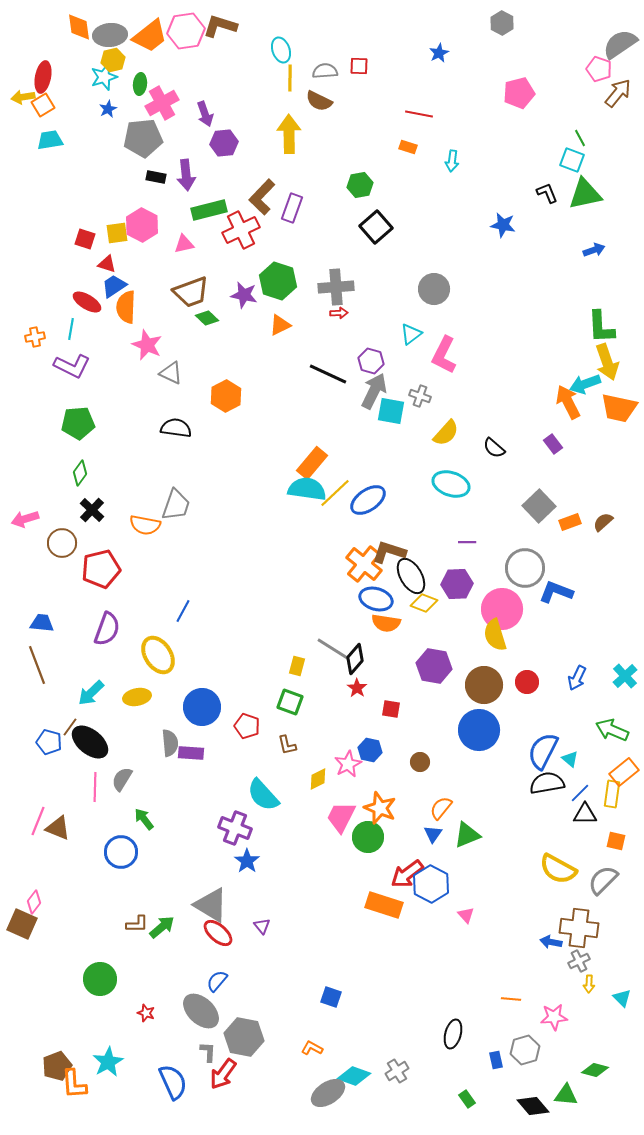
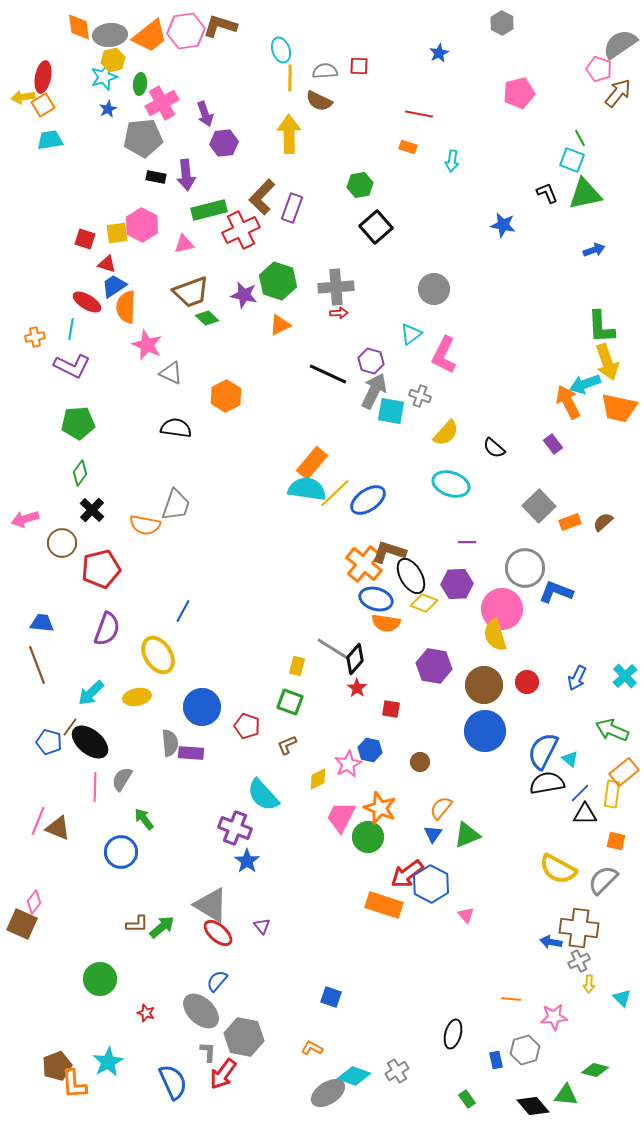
blue circle at (479, 730): moved 6 px right, 1 px down
brown L-shape at (287, 745): rotated 80 degrees clockwise
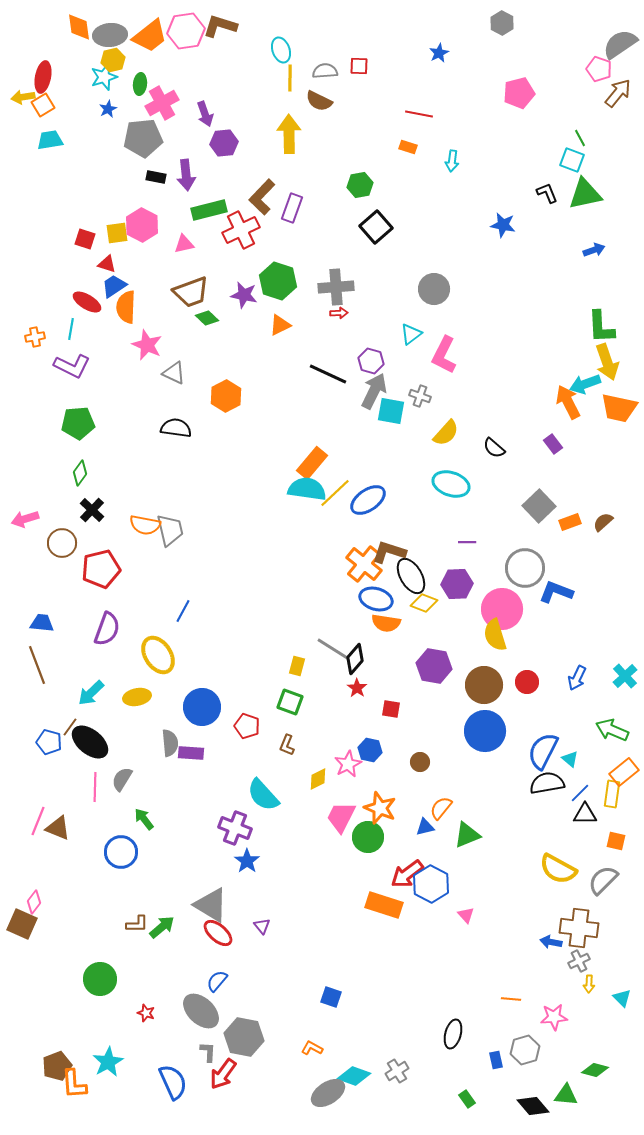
gray triangle at (171, 373): moved 3 px right
gray trapezoid at (176, 505): moved 6 px left, 25 px down; rotated 32 degrees counterclockwise
brown L-shape at (287, 745): rotated 45 degrees counterclockwise
blue triangle at (433, 834): moved 8 px left, 7 px up; rotated 42 degrees clockwise
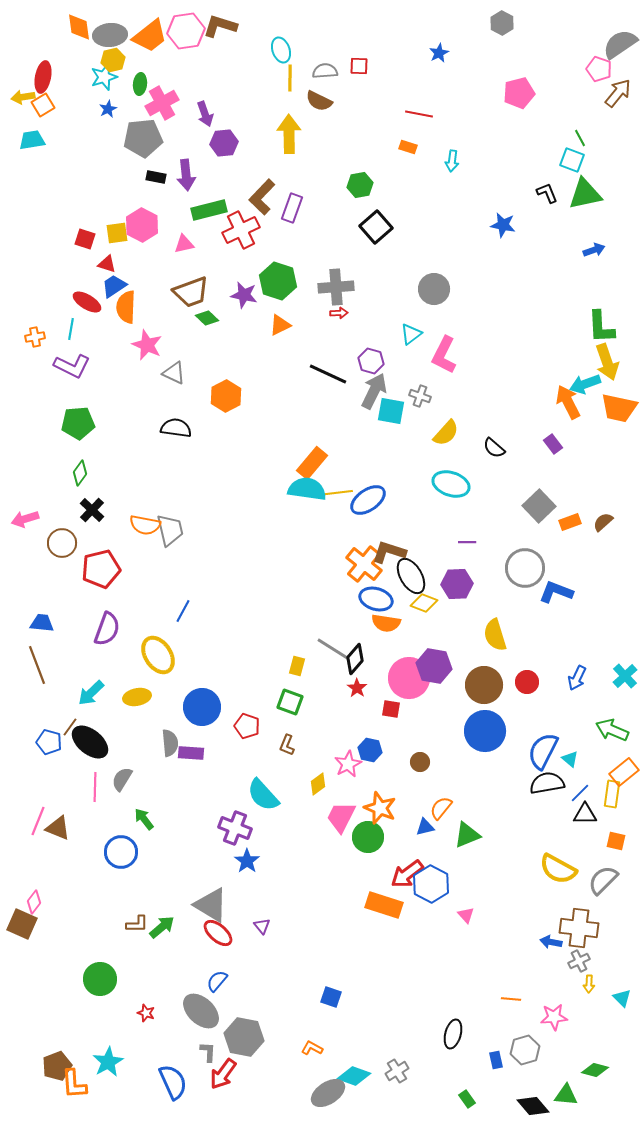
cyan trapezoid at (50, 140): moved 18 px left
yellow line at (335, 493): rotated 36 degrees clockwise
pink circle at (502, 609): moved 93 px left, 69 px down
yellow diamond at (318, 779): moved 5 px down; rotated 10 degrees counterclockwise
